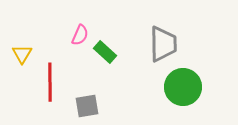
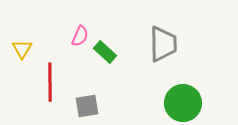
pink semicircle: moved 1 px down
yellow triangle: moved 5 px up
green circle: moved 16 px down
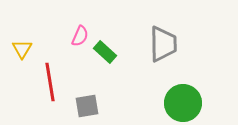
red line: rotated 9 degrees counterclockwise
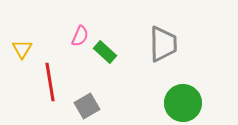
gray square: rotated 20 degrees counterclockwise
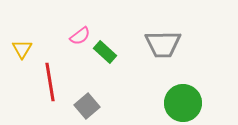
pink semicircle: rotated 30 degrees clockwise
gray trapezoid: rotated 90 degrees clockwise
gray square: rotated 10 degrees counterclockwise
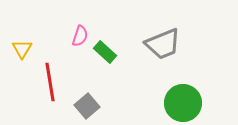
pink semicircle: rotated 35 degrees counterclockwise
gray trapezoid: rotated 21 degrees counterclockwise
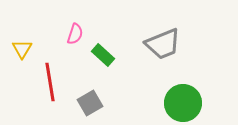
pink semicircle: moved 5 px left, 2 px up
green rectangle: moved 2 px left, 3 px down
gray square: moved 3 px right, 3 px up; rotated 10 degrees clockwise
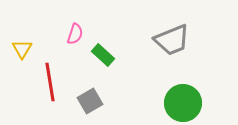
gray trapezoid: moved 9 px right, 4 px up
gray square: moved 2 px up
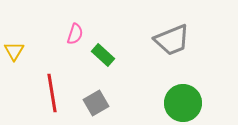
yellow triangle: moved 8 px left, 2 px down
red line: moved 2 px right, 11 px down
gray square: moved 6 px right, 2 px down
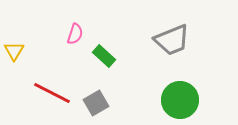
green rectangle: moved 1 px right, 1 px down
red line: rotated 54 degrees counterclockwise
green circle: moved 3 px left, 3 px up
